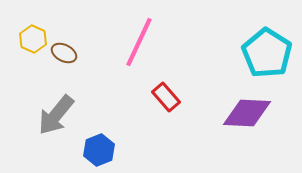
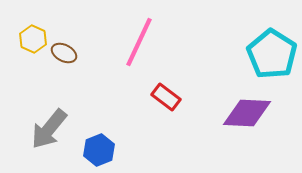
cyan pentagon: moved 5 px right, 1 px down
red rectangle: rotated 12 degrees counterclockwise
gray arrow: moved 7 px left, 14 px down
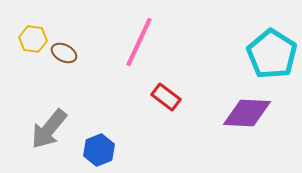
yellow hexagon: rotated 16 degrees counterclockwise
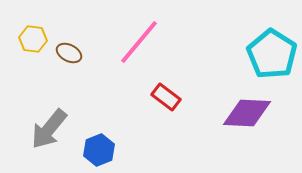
pink line: rotated 15 degrees clockwise
brown ellipse: moved 5 px right
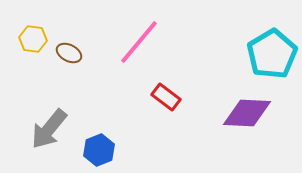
cyan pentagon: rotated 9 degrees clockwise
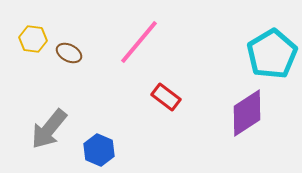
purple diamond: rotated 36 degrees counterclockwise
blue hexagon: rotated 16 degrees counterclockwise
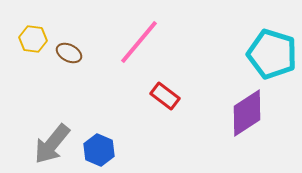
cyan pentagon: rotated 24 degrees counterclockwise
red rectangle: moved 1 px left, 1 px up
gray arrow: moved 3 px right, 15 px down
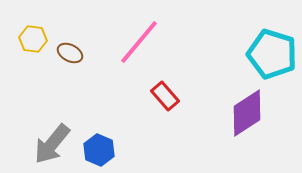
brown ellipse: moved 1 px right
red rectangle: rotated 12 degrees clockwise
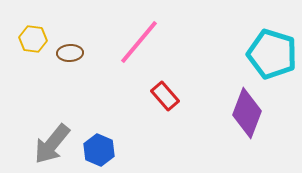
brown ellipse: rotated 30 degrees counterclockwise
purple diamond: rotated 36 degrees counterclockwise
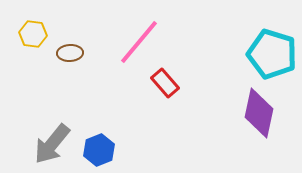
yellow hexagon: moved 5 px up
red rectangle: moved 13 px up
purple diamond: moved 12 px right; rotated 9 degrees counterclockwise
blue hexagon: rotated 16 degrees clockwise
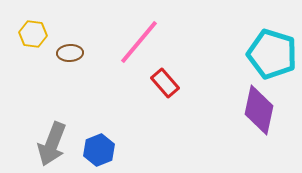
purple diamond: moved 3 px up
gray arrow: rotated 18 degrees counterclockwise
